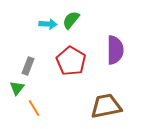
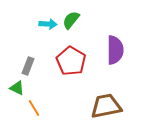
green triangle: rotated 42 degrees counterclockwise
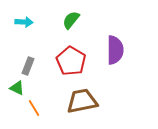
cyan arrow: moved 24 px left, 2 px up
brown trapezoid: moved 24 px left, 5 px up
